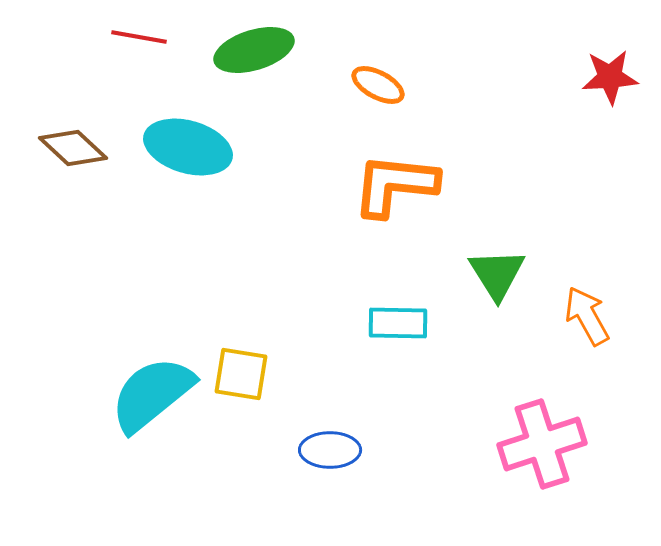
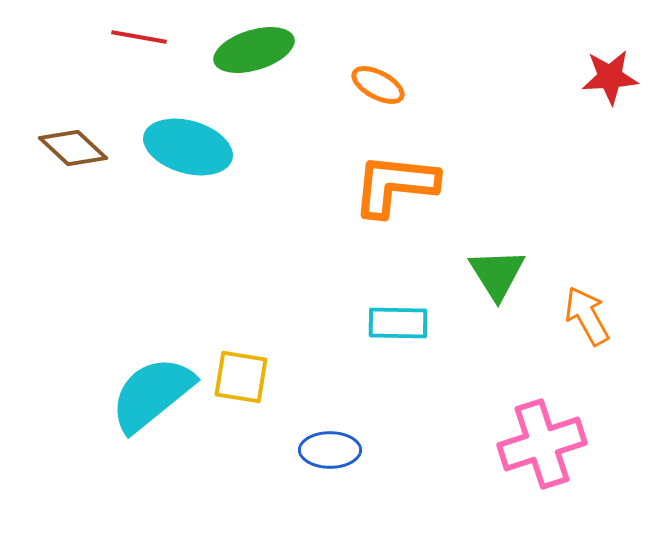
yellow square: moved 3 px down
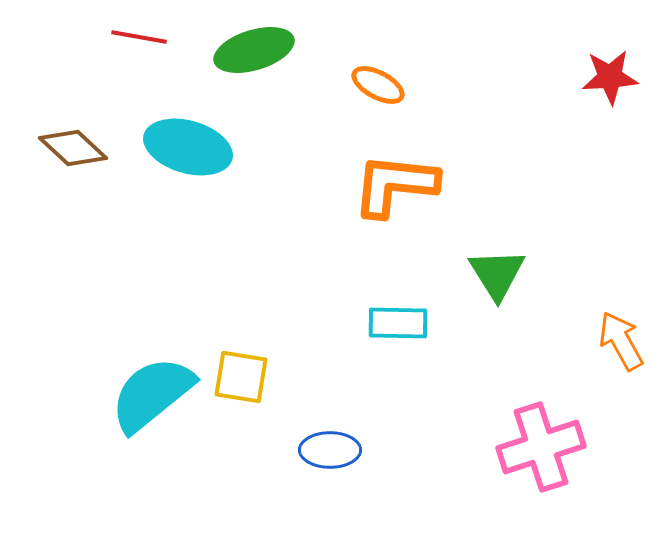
orange arrow: moved 34 px right, 25 px down
pink cross: moved 1 px left, 3 px down
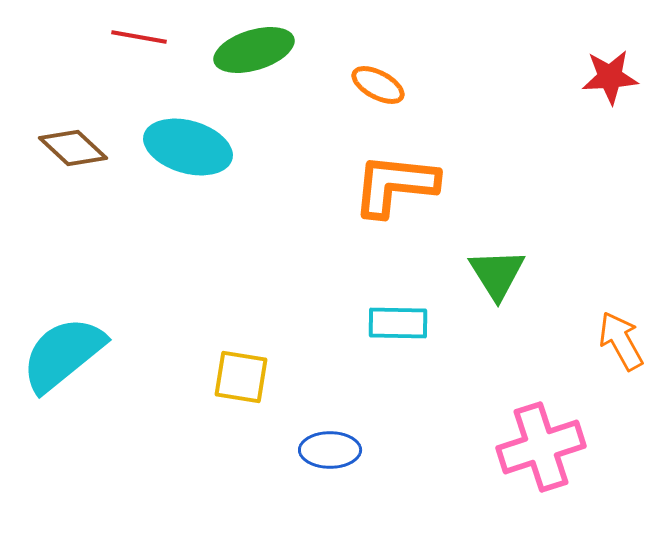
cyan semicircle: moved 89 px left, 40 px up
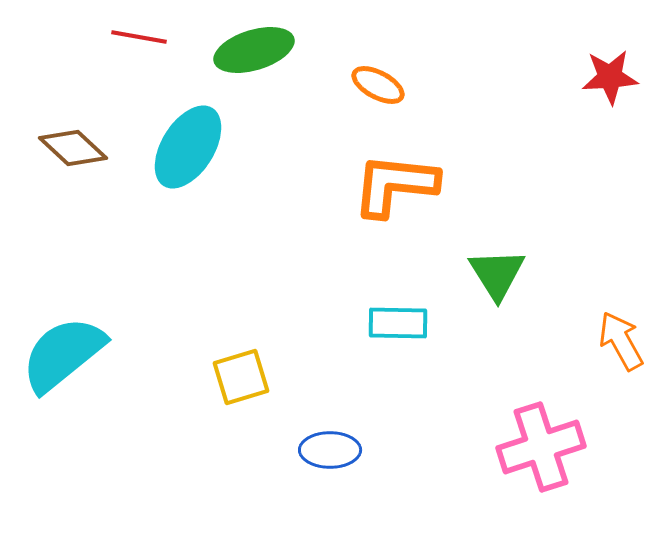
cyan ellipse: rotated 74 degrees counterclockwise
yellow square: rotated 26 degrees counterclockwise
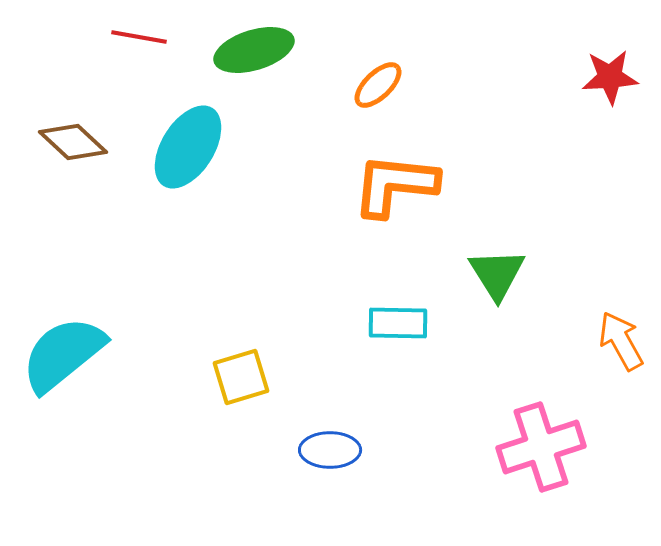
orange ellipse: rotated 72 degrees counterclockwise
brown diamond: moved 6 px up
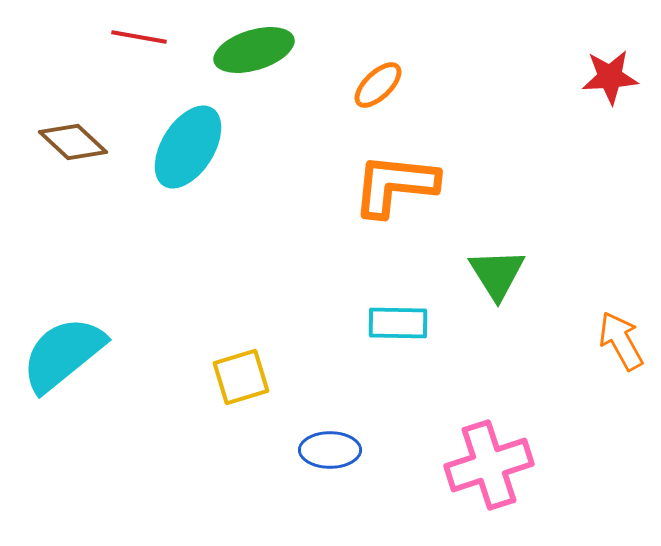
pink cross: moved 52 px left, 18 px down
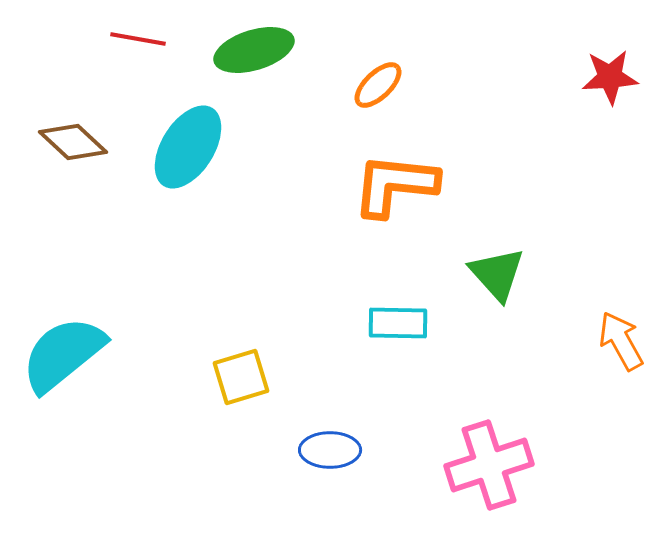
red line: moved 1 px left, 2 px down
green triangle: rotated 10 degrees counterclockwise
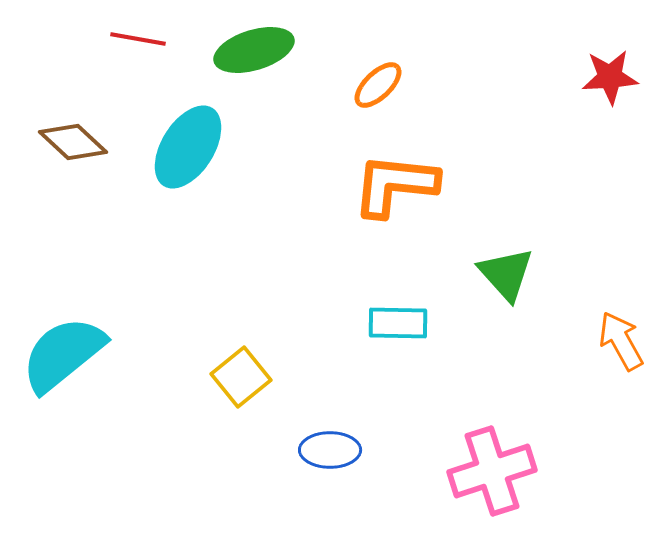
green triangle: moved 9 px right
yellow square: rotated 22 degrees counterclockwise
pink cross: moved 3 px right, 6 px down
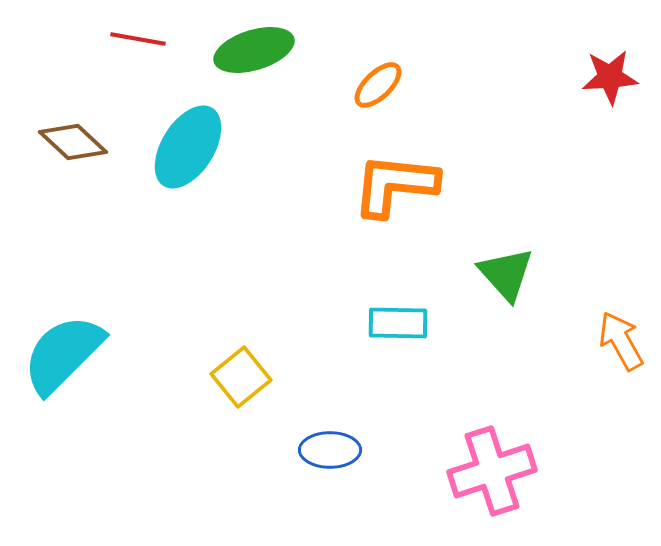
cyan semicircle: rotated 6 degrees counterclockwise
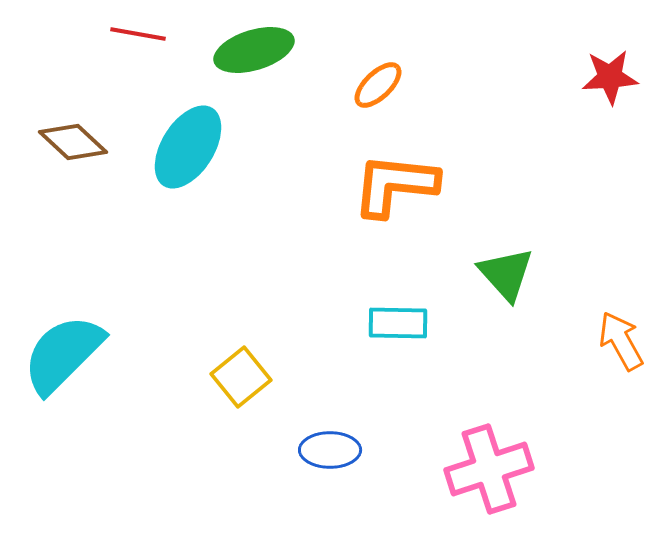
red line: moved 5 px up
pink cross: moved 3 px left, 2 px up
